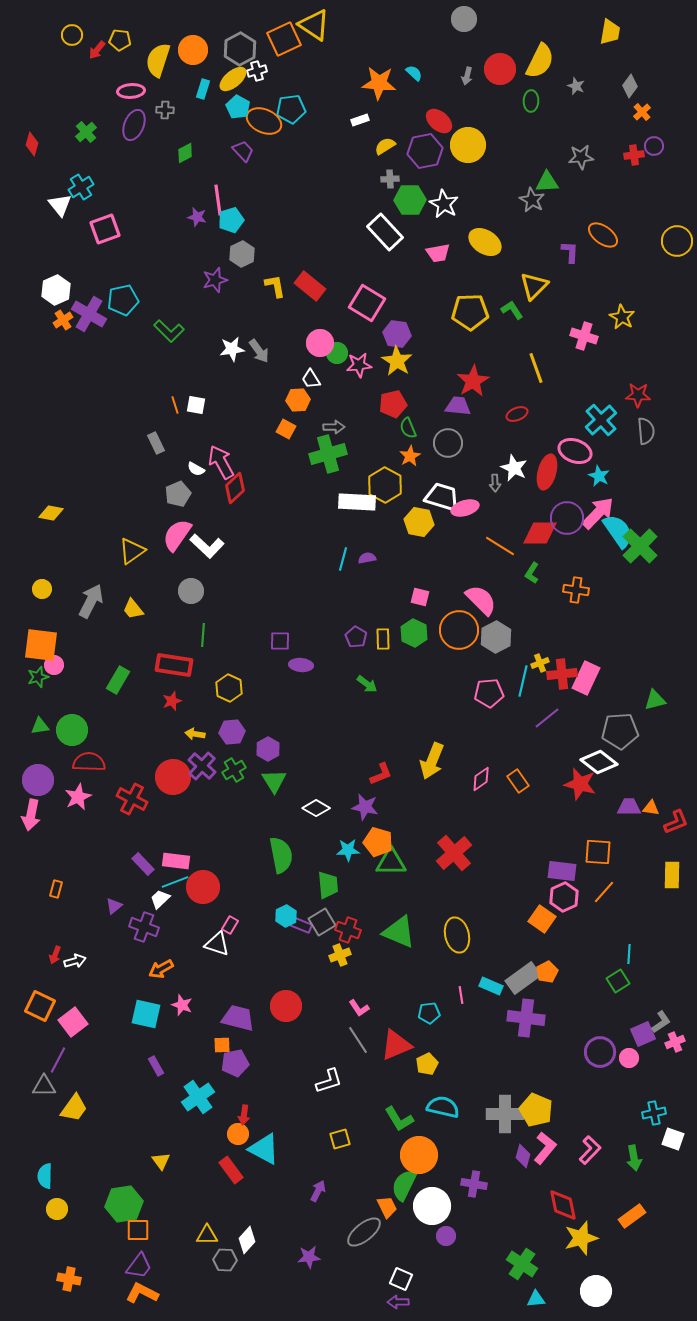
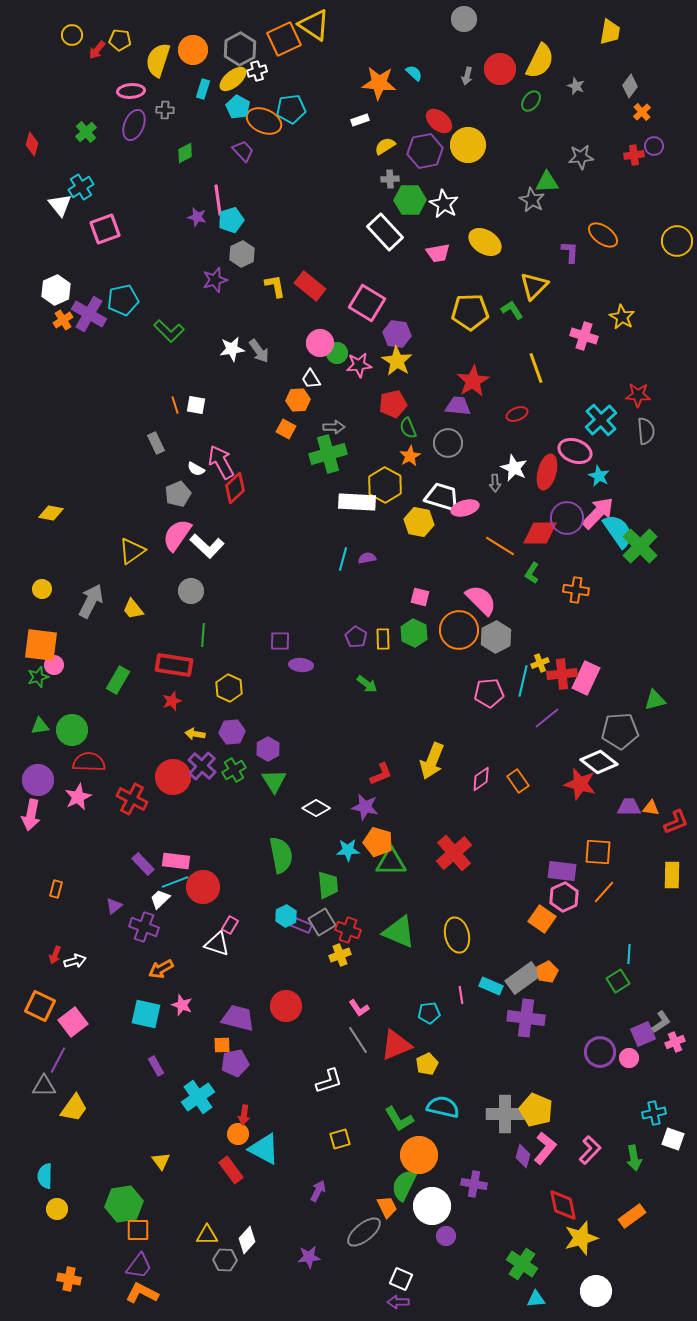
green ellipse at (531, 101): rotated 35 degrees clockwise
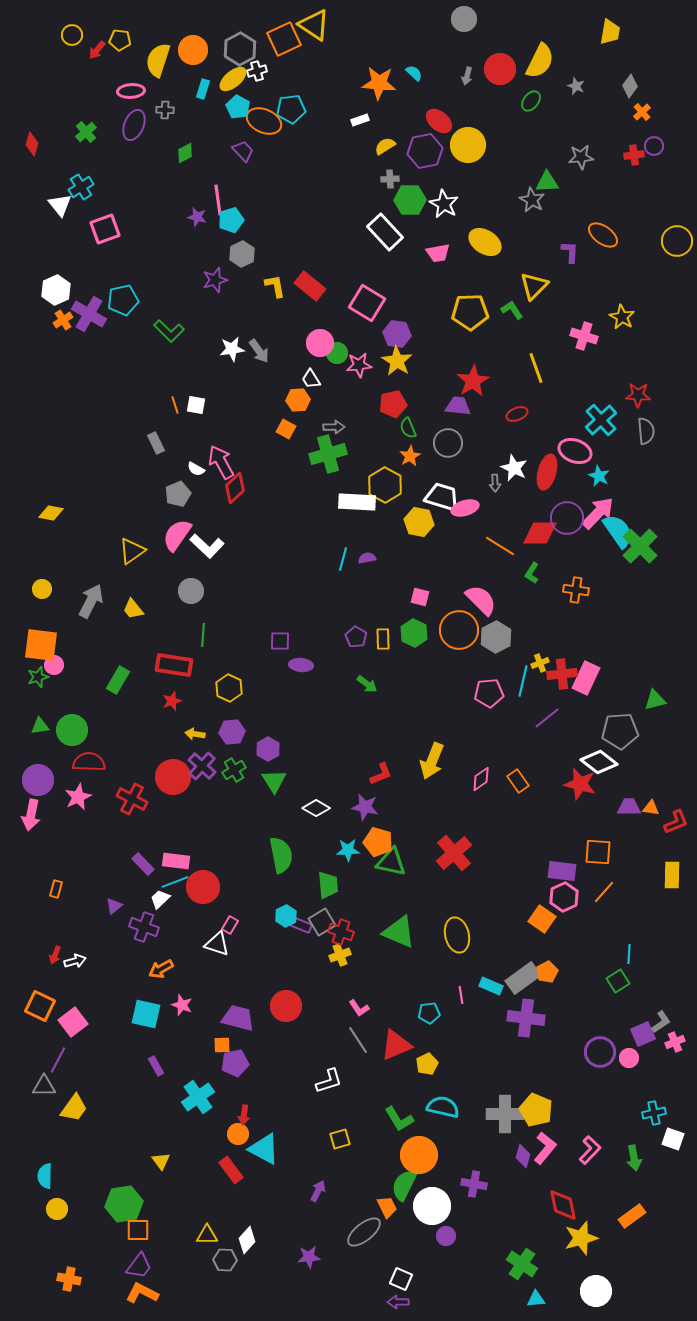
green triangle at (391, 862): rotated 12 degrees clockwise
red cross at (348, 930): moved 7 px left, 2 px down
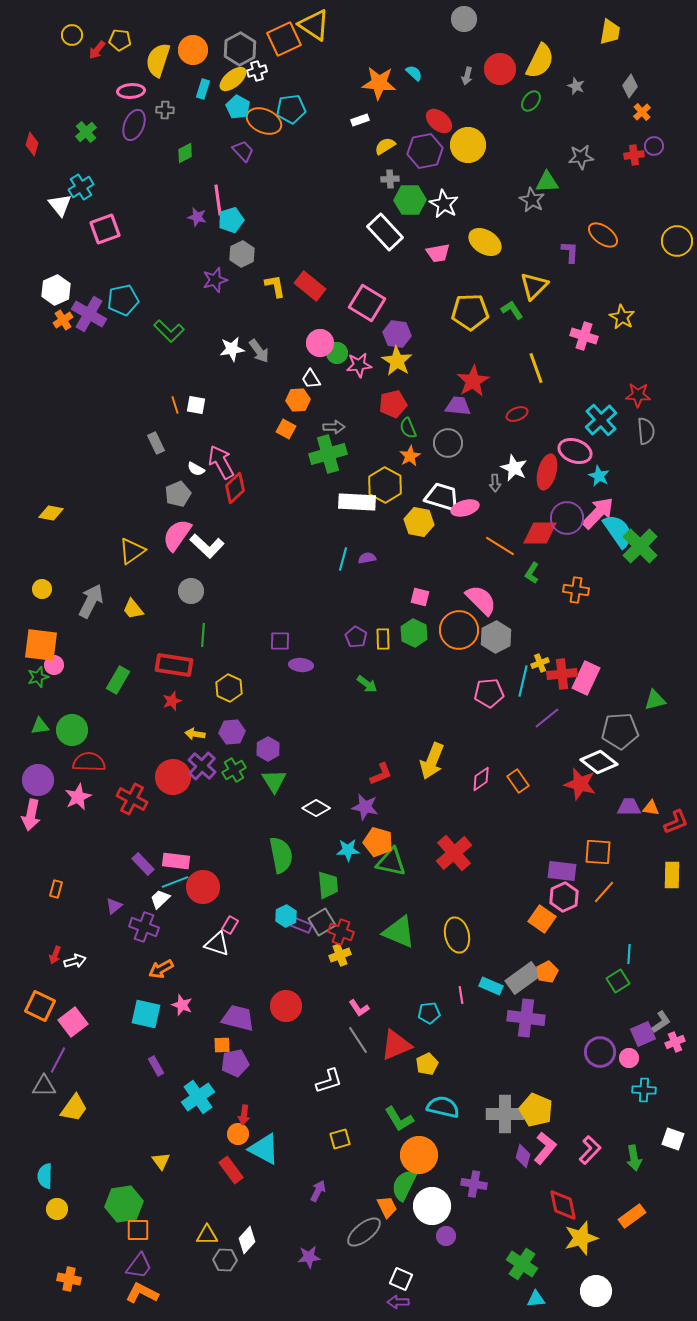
cyan cross at (654, 1113): moved 10 px left, 23 px up; rotated 15 degrees clockwise
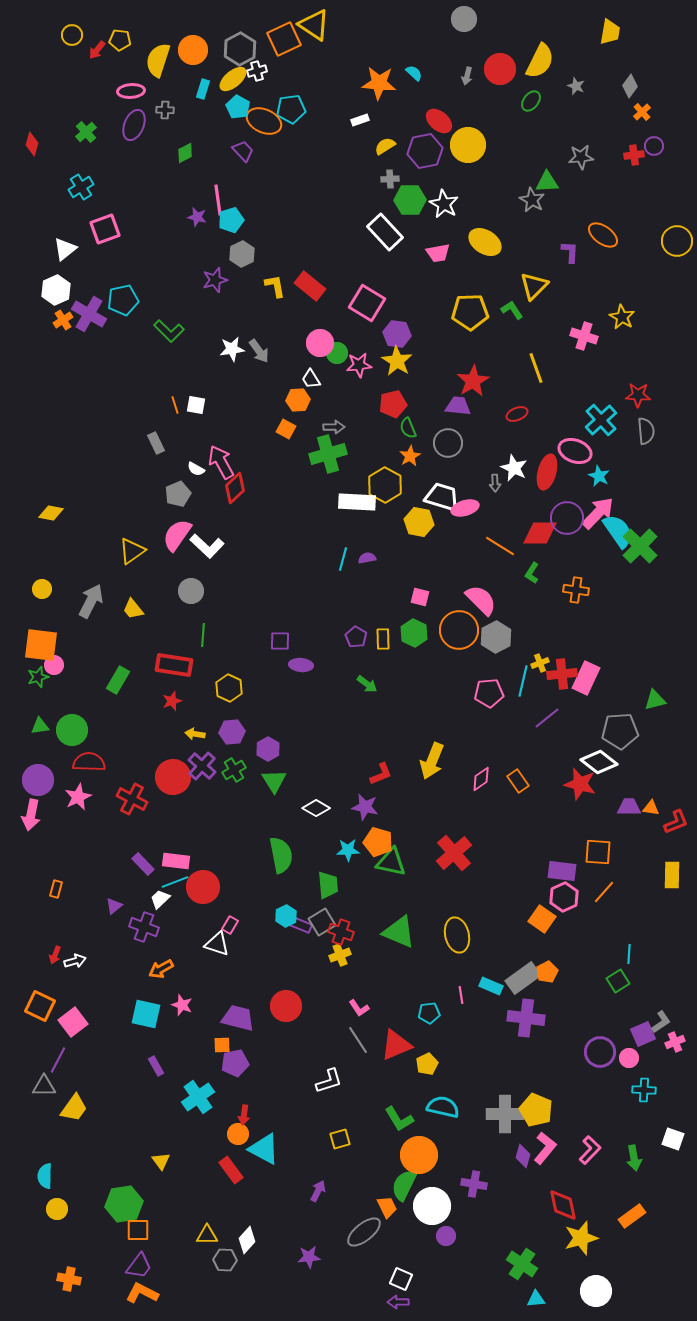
white triangle at (60, 205): moved 5 px right, 44 px down; rotated 30 degrees clockwise
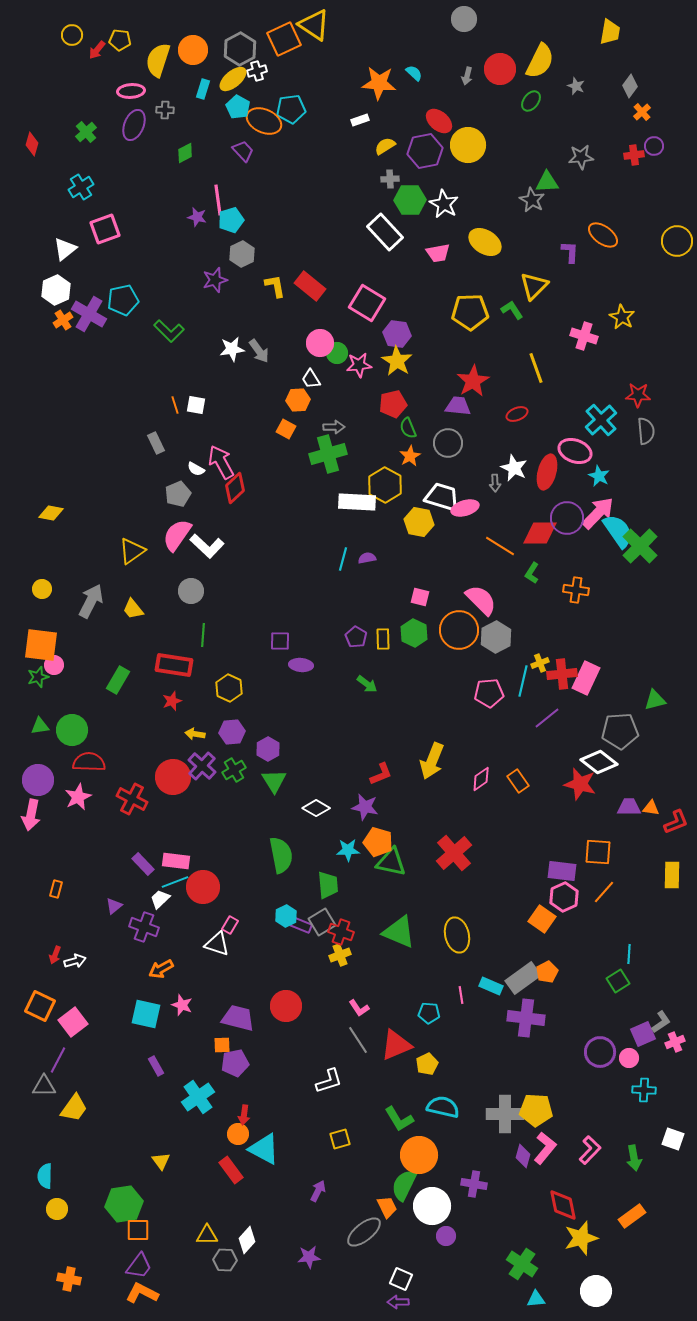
cyan pentagon at (429, 1013): rotated 10 degrees clockwise
yellow pentagon at (536, 1110): rotated 20 degrees counterclockwise
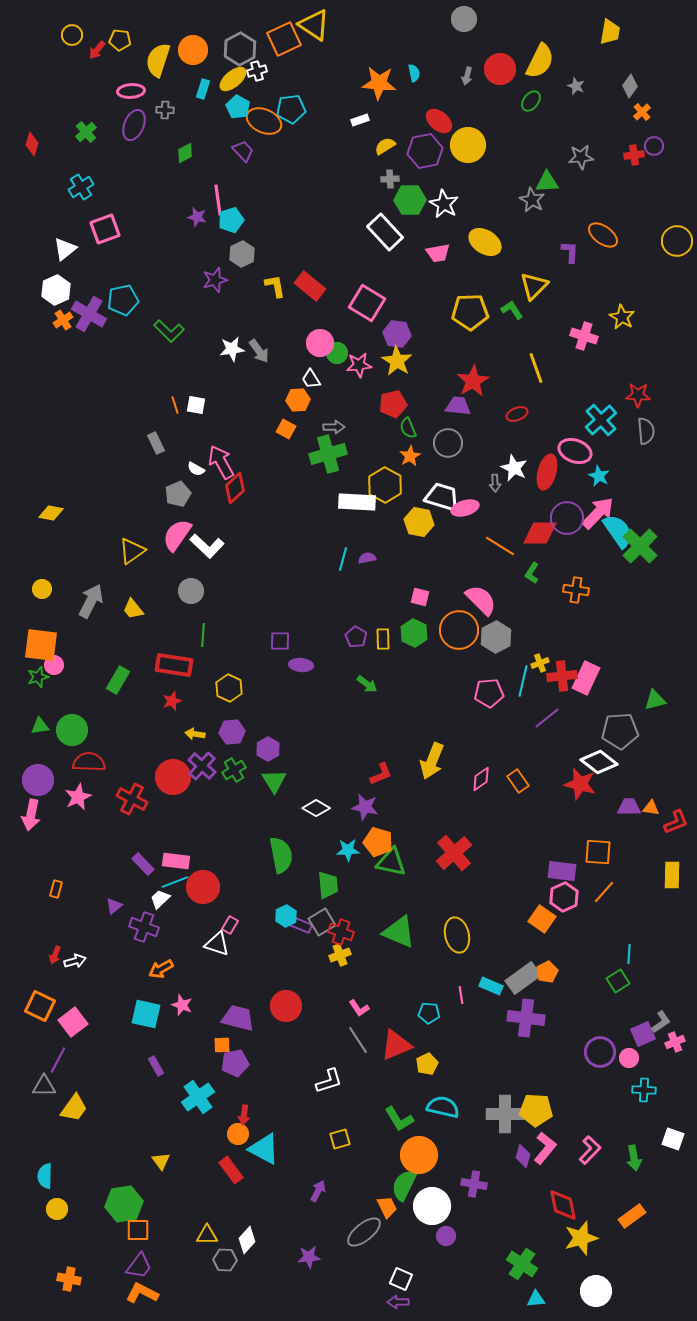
cyan semicircle at (414, 73): rotated 36 degrees clockwise
red cross at (562, 674): moved 2 px down
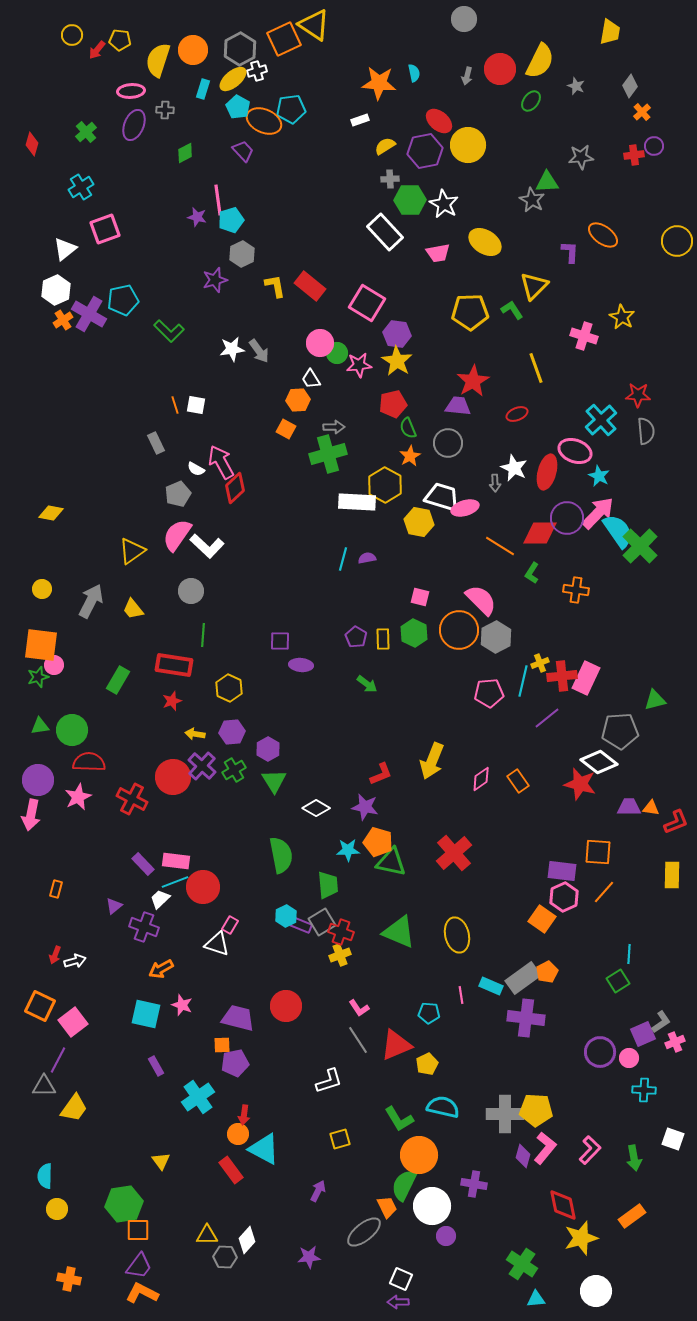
gray hexagon at (225, 1260): moved 3 px up
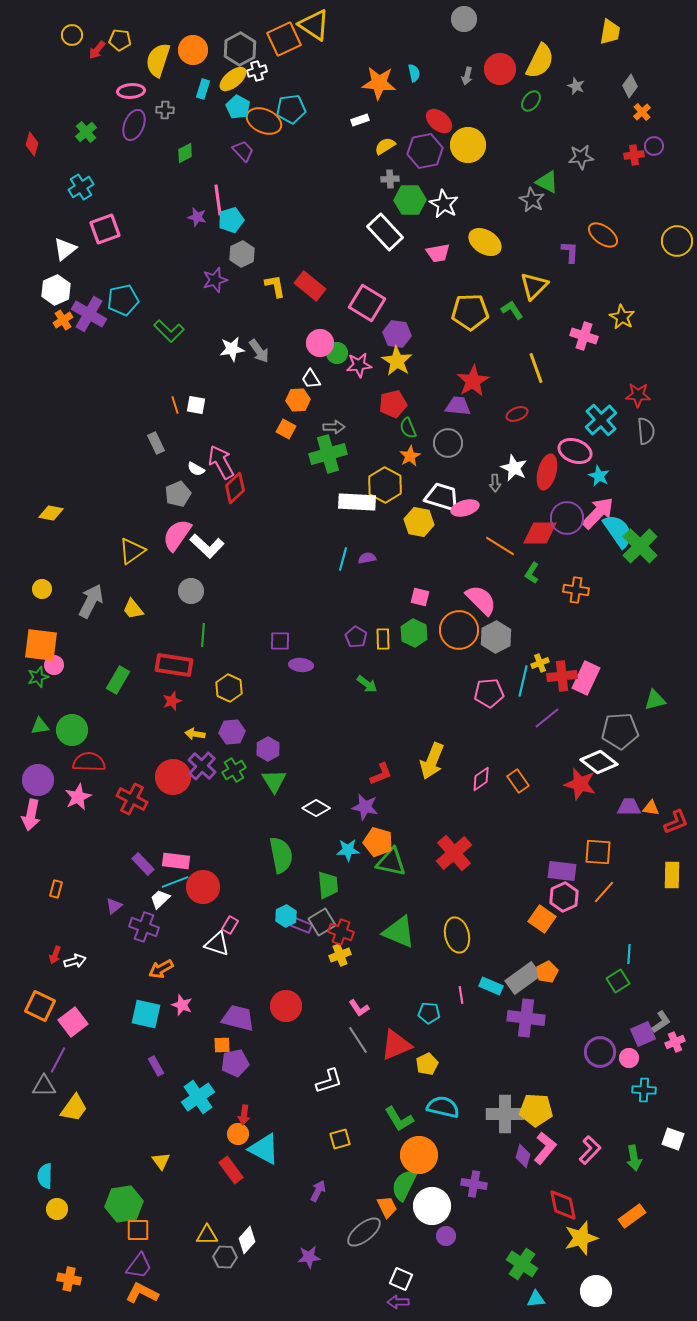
green triangle at (547, 182): rotated 30 degrees clockwise
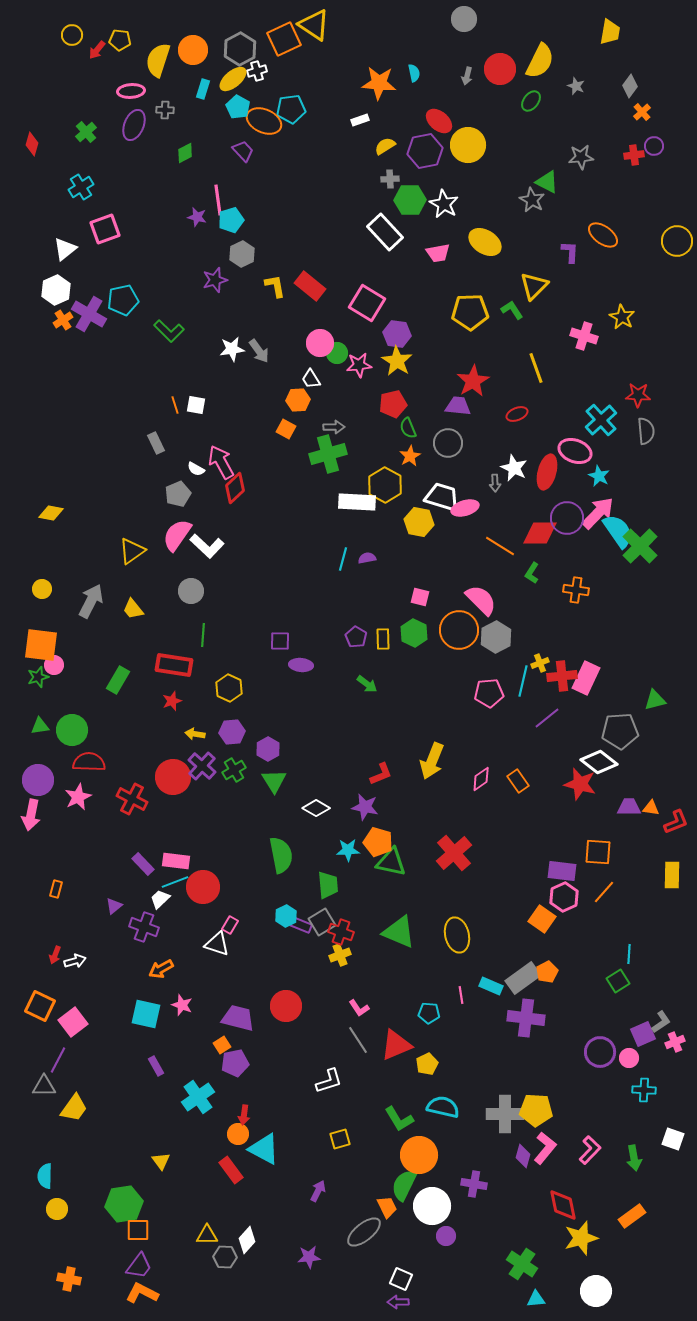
orange square at (222, 1045): rotated 30 degrees counterclockwise
